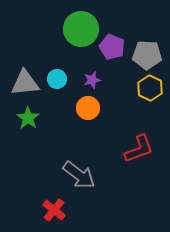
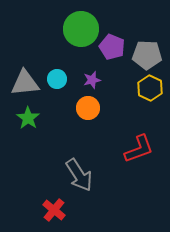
gray arrow: rotated 20 degrees clockwise
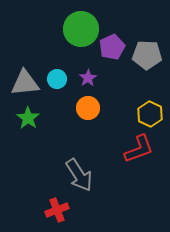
purple pentagon: rotated 25 degrees clockwise
purple star: moved 4 px left, 2 px up; rotated 18 degrees counterclockwise
yellow hexagon: moved 26 px down
red cross: moved 3 px right; rotated 30 degrees clockwise
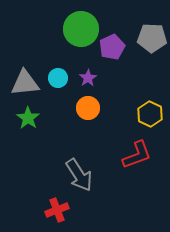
gray pentagon: moved 5 px right, 17 px up
cyan circle: moved 1 px right, 1 px up
red L-shape: moved 2 px left, 6 px down
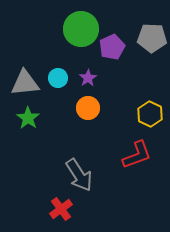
red cross: moved 4 px right, 1 px up; rotated 15 degrees counterclockwise
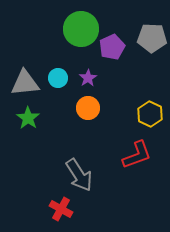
red cross: rotated 25 degrees counterclockwise
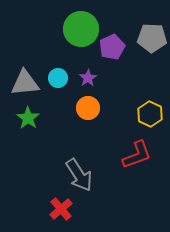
red cross: rotated 20 degrees clockwise
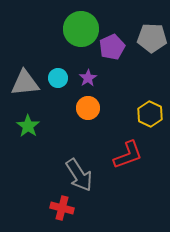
green star: moved 8 px down
red L-shape: moved 9 px left
red cross: moved 1 px right, 1 px up; rotated 35 degrees counterclockwise
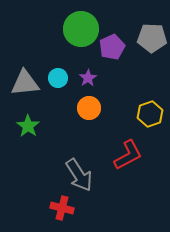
orange circle: moved 1 px right
yellow hexagon: rotated 15 degrees clockwise
red L-shape: rotated 8 degrees counterclockwise
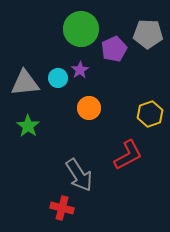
gray pentagon: moved 4 px left, 4 px up
purple pentagon: moved 2 px right, 2 px down
purple star: moved 8 px left, 8 px up
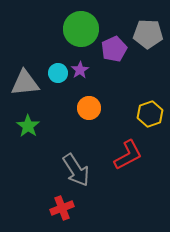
cyan circle: moved 5 px up
gray arrow: moved 3 px left, 5 px up
red cross: rotated 35 degrees counterclockwise
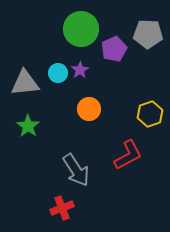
orange circle: moved 1 px down
